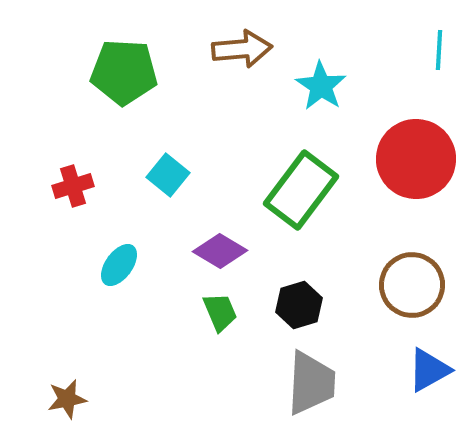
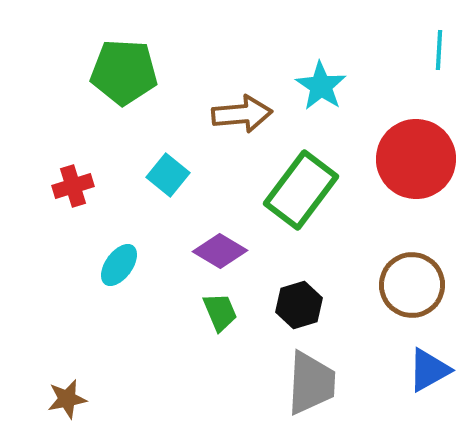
brown arrow: moved 65 px down
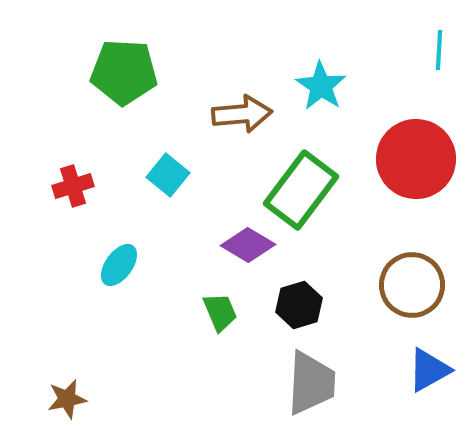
purple diamond: moved 28 px right, 6 px up
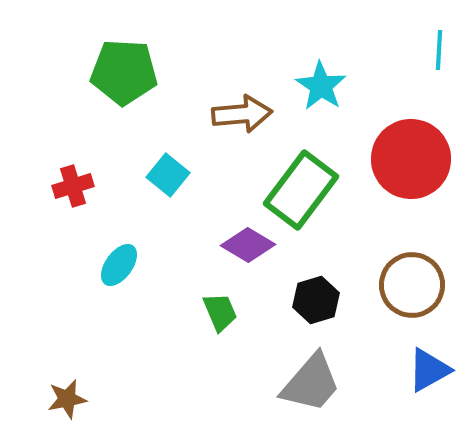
red circle: moved 5 px left
black hexagon: moved 17 px right, 5 px up
gray trapezoid: rotated 38 degrees clockwise
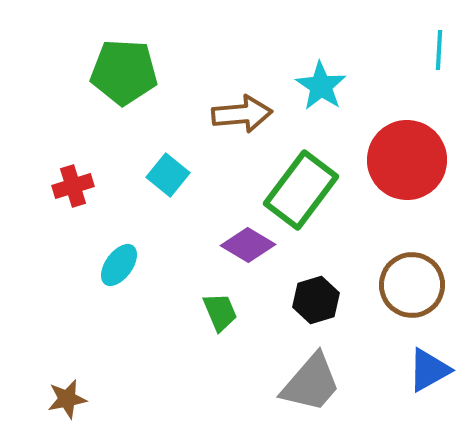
red circle: moved 4 px left, 1 px down
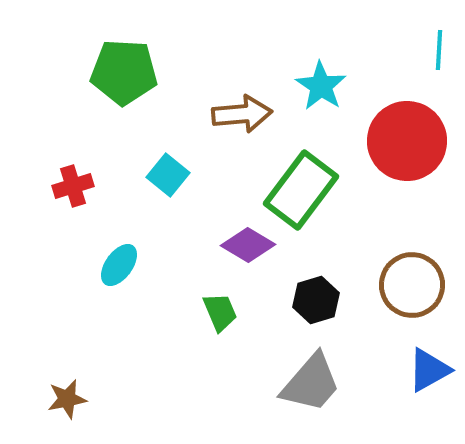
red circle: moved 19 px up
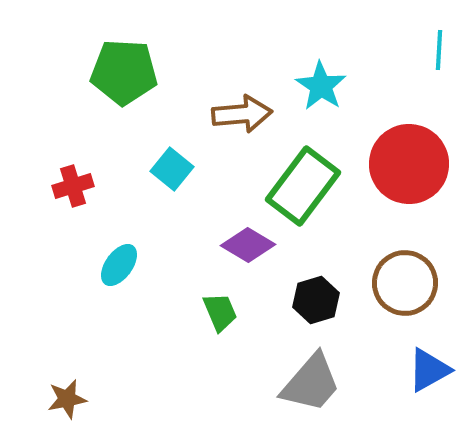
red circle: moved 2 px right, 23 px down
cyan square: moved 4 px right, 6 px up
green rectangle: moved 2 px right, 4 px up
brown circle: moved 7 px left, 2 px up
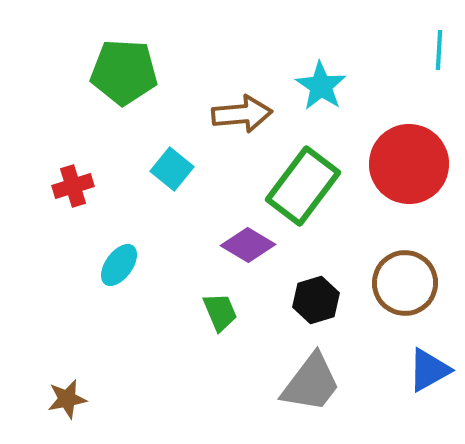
gray trapezoid: rotated 4 degrees counterclockwise
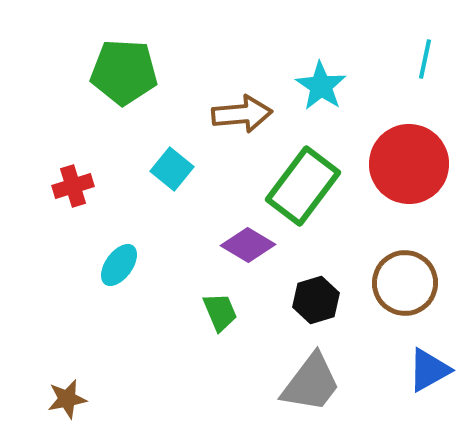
cyan line: moved 14 px left, 9 px down; rotated 9 degrees clockwise
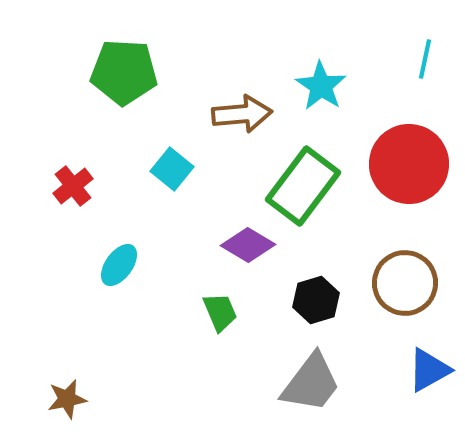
red cross: rotated 21 degrees counterclockwise
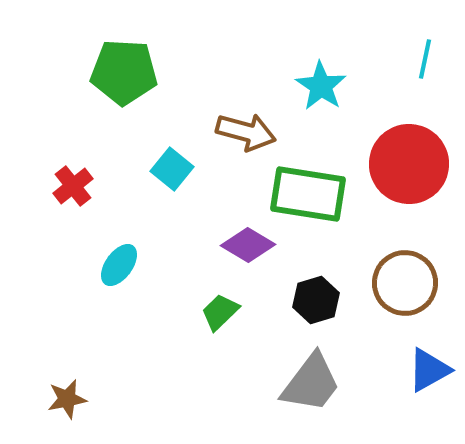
brown arrow: moved 4 px right, 18 px down; rotated 20 degrees clockwise
green rectangle: moved 5 px right, 8 px down; rotated 62 degrees clockwise
green trapezoid: rotated 111 degrees counterclockwise
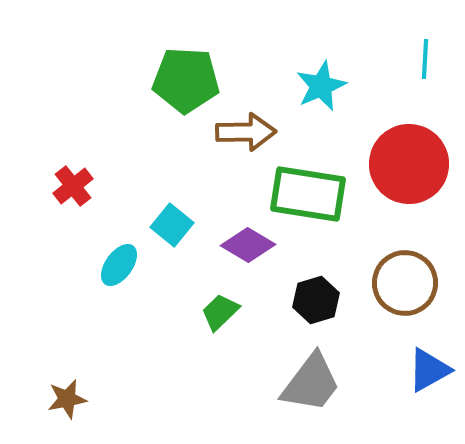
cyan line: rotated 9 degrees counterclockwise
green pentagon: moved 62 px right, 8 px down
cyan star: rotated 15 degrees clockwise
brown arrow: rotated 16 degrees counterclockwise
cyan square: moved 56 px down
